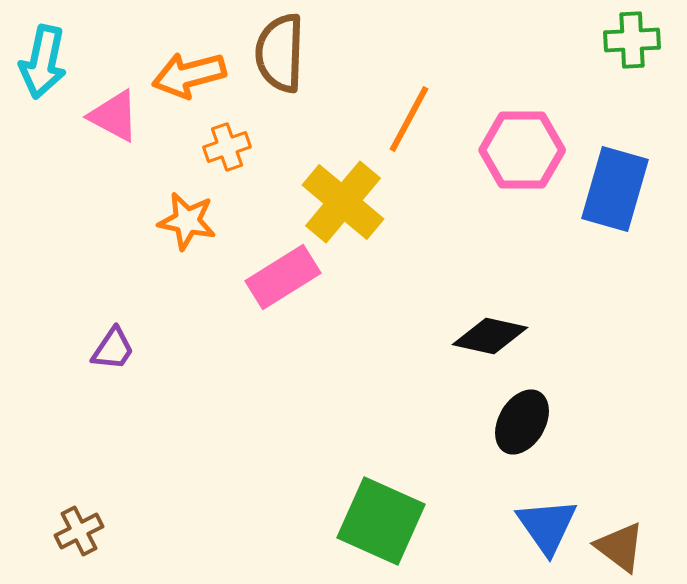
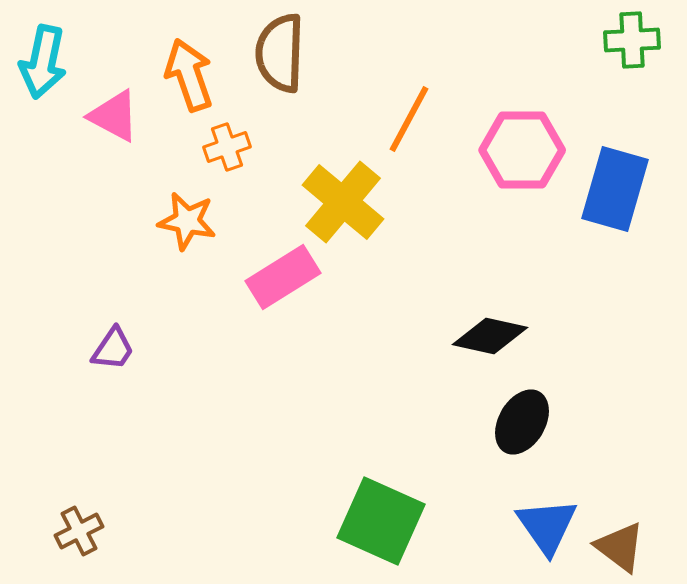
orange arrow: rotated 86 degrees clockwise
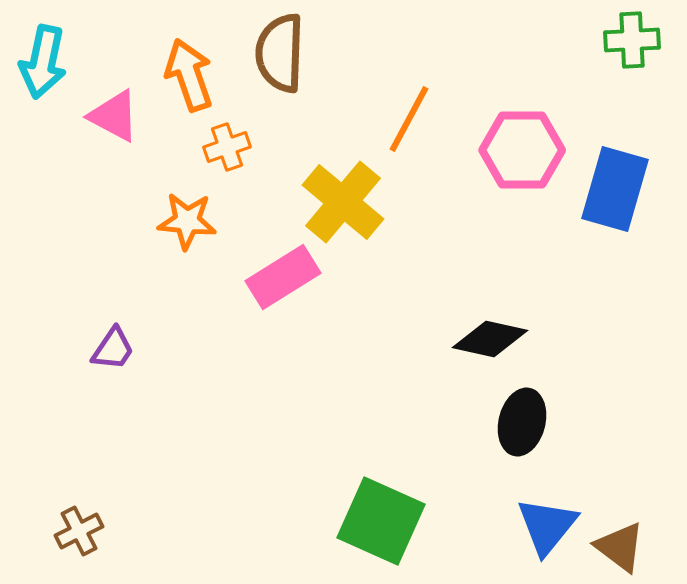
orange star: rotated 6 degrees counterclockwise
black diamond: moved 3 px down
black ellipse: rotated 16 degrees counterclockwise
blue triangle: rotated 14 degrees clockwise
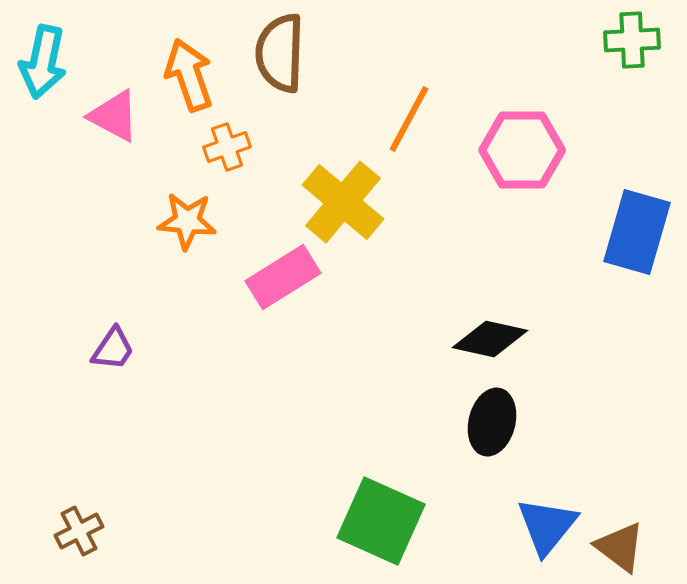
blue rectangle: moved 22 px right, 43 px down
black ellipse: moved 30 px left
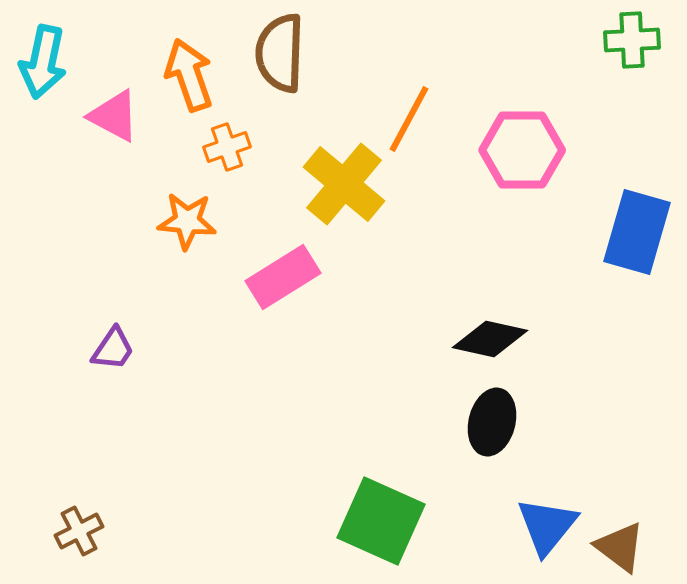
yellow cross: moved 1 px right, 18 px up
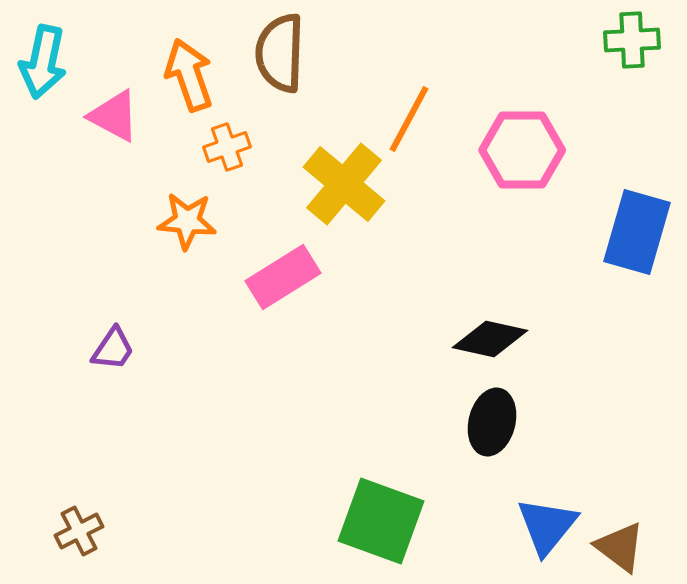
green square: rotated 4 degrees counterclockwise
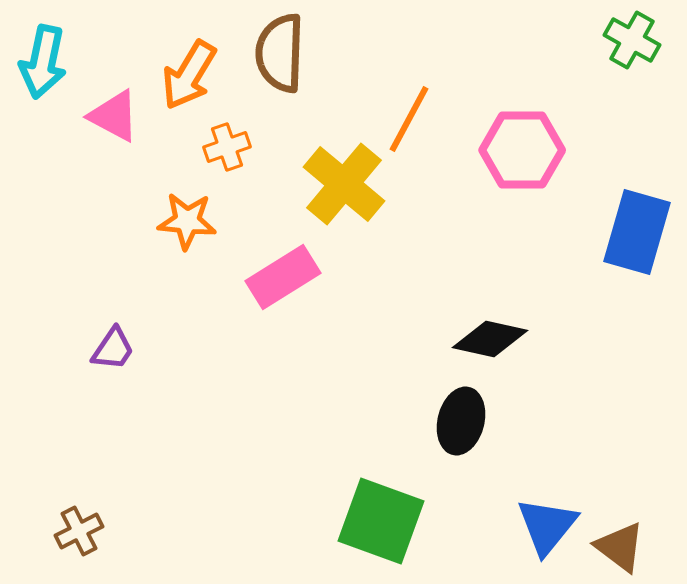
green cross: rotated 32 degrees clockwise
orange arrow: rotated 130 degrees counterclockwise
black ellipse: moved 31 px left, 1 px up
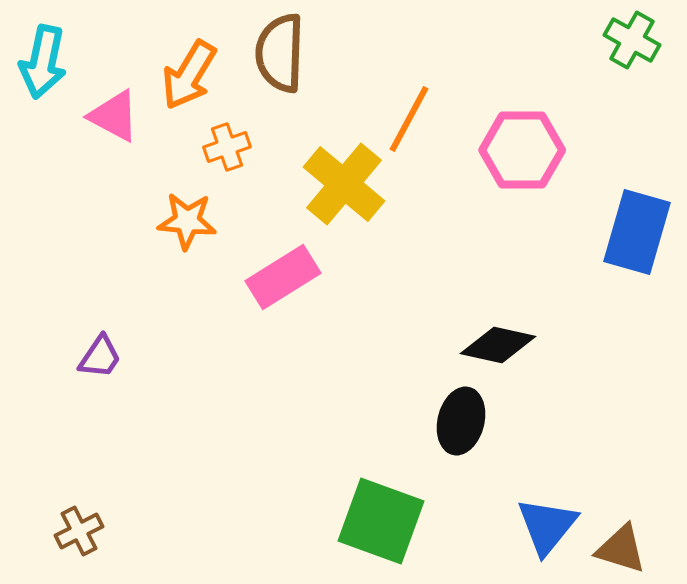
black diamond: moved 8 px right, 6 px down
purple trapezoid: moved 13 px left, 8 px down
brown triangle: moved 1 px right, 2 px down; rotated 20 degrees counterclockwise
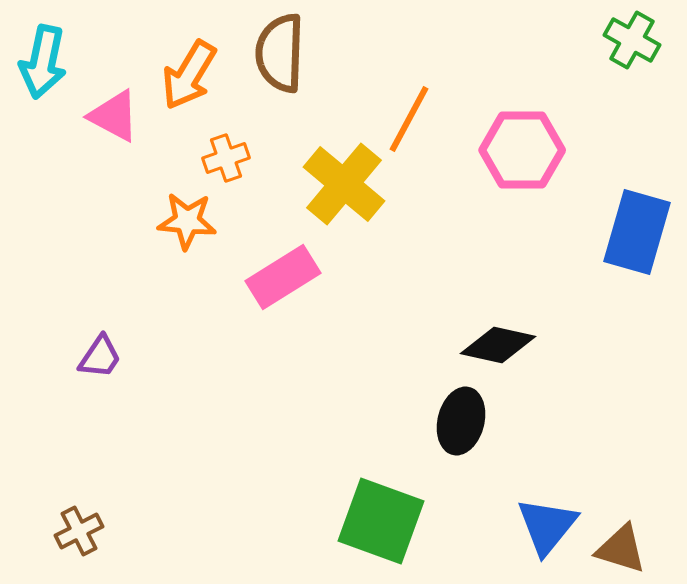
orange cross: moved 1 px left, 11 px down
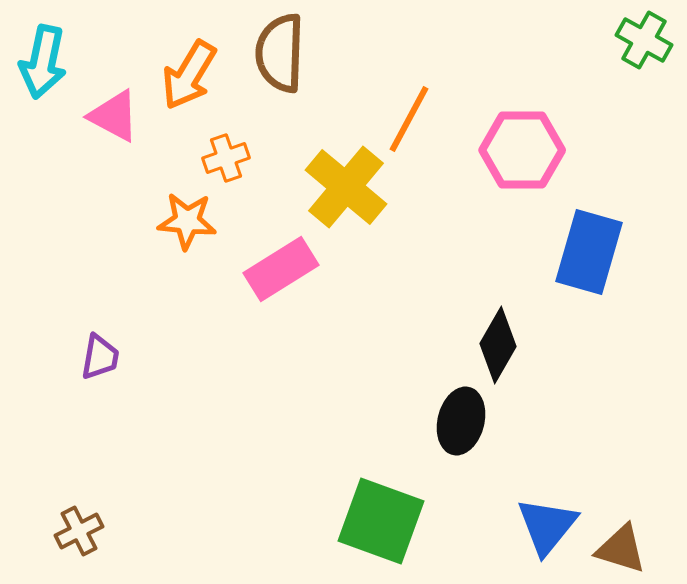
green cross: moved 12 px right
yellow cross: moved 2 px right, 3 px down
blue rectangle: moved 48 px left, 20 px down
pink rectangle: moved 2 px left, 8 px up
black diamond: rotated 72 degrees counterclockwise
purple trapezoid: rotated 24 degrees counterclockwise
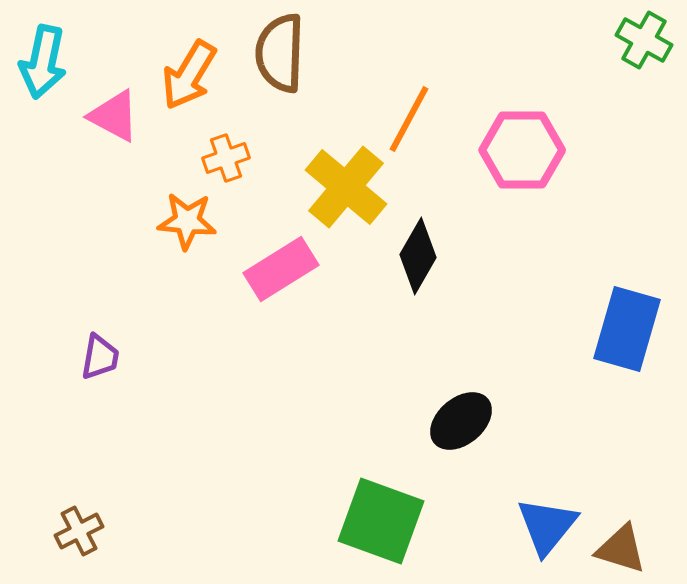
blue rectangle: moved 38 px right, 77 px down
black diamond: moved 80 px left, 89 px up
black ellipse: rotated 36 degrees clockwise
